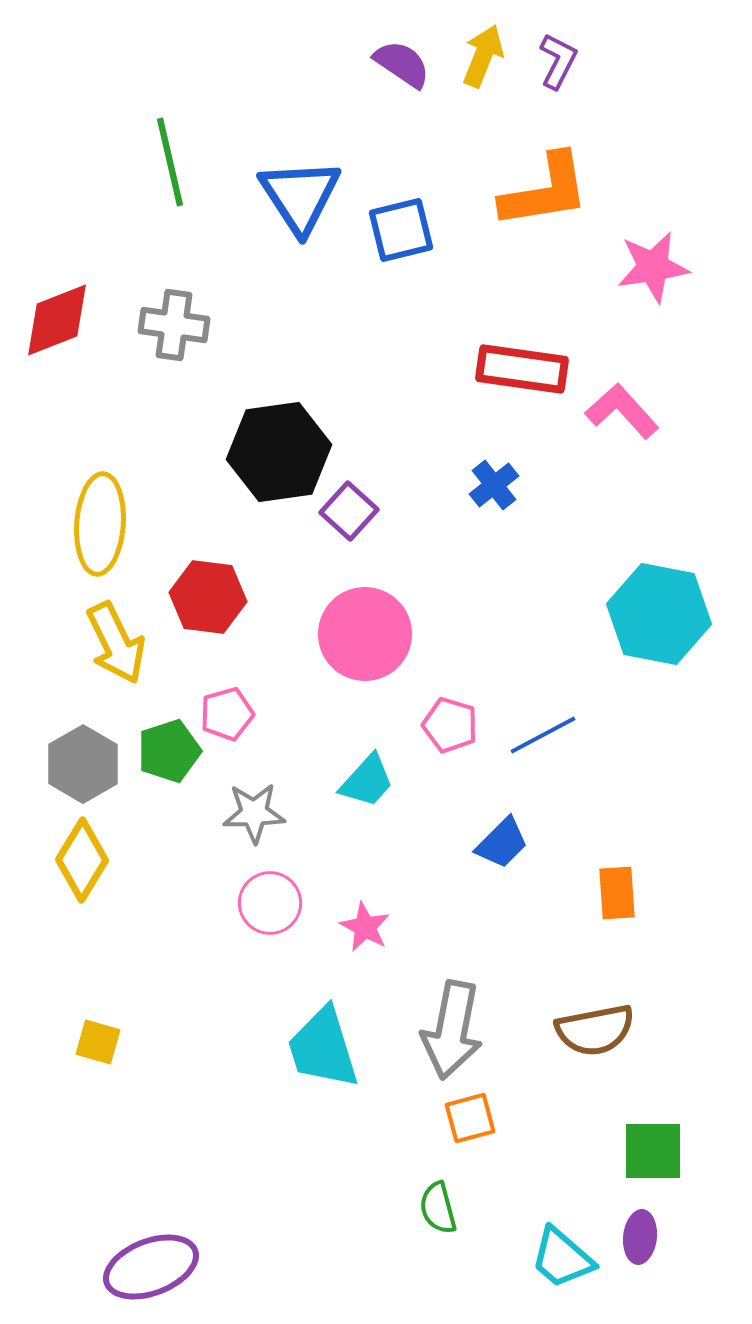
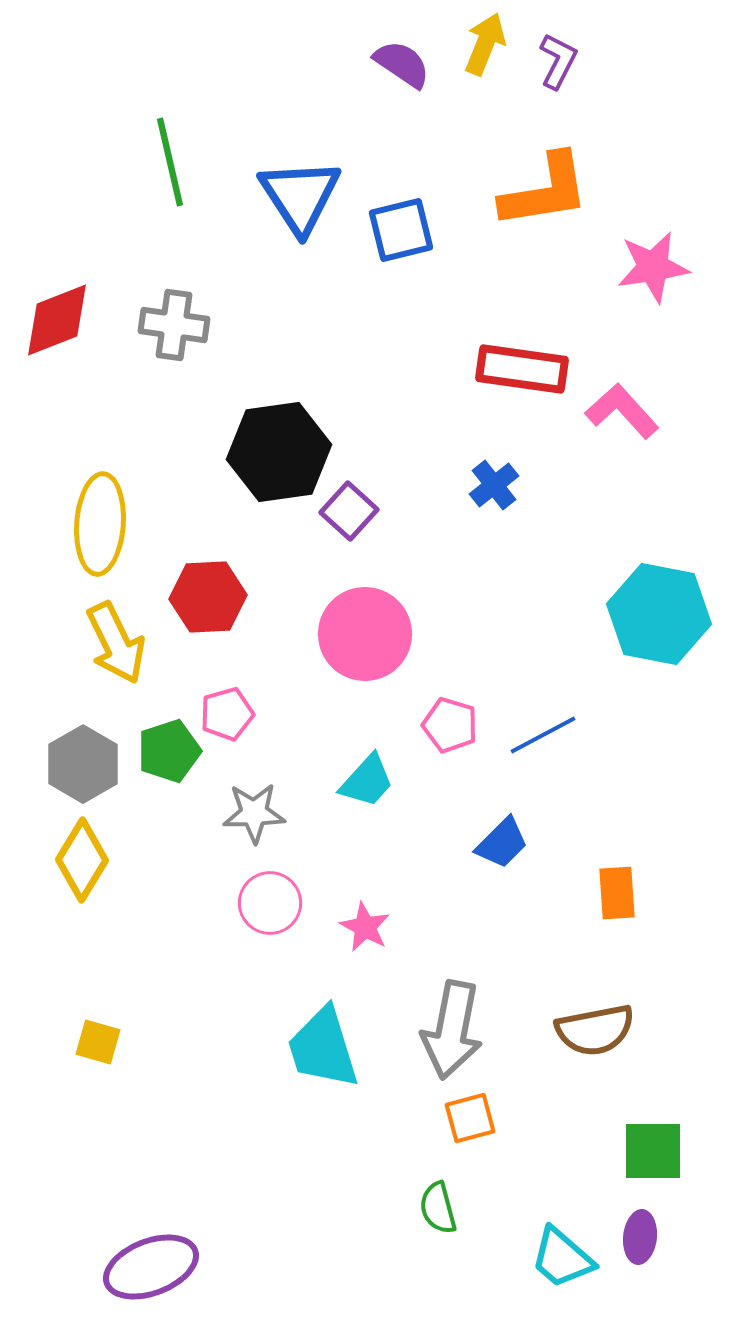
yellow arrow at (483, 56): moved 2 px right, 12 px up
red hexagon at (208, 597): rotated 10 degrees counterclockwise
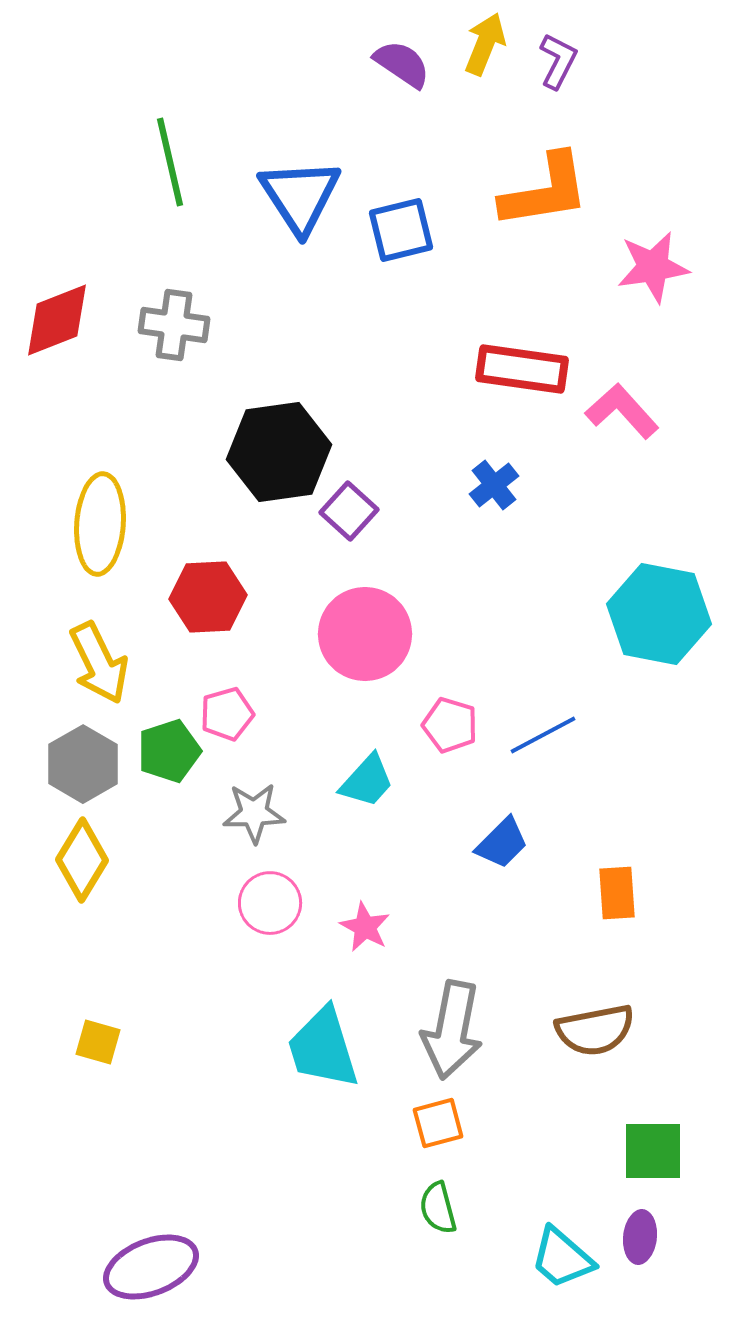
yellow arrow at (116, 643): moved 17 px left, 20 px down
orange square at (470, 1118): moved 32 px left, 5 px down
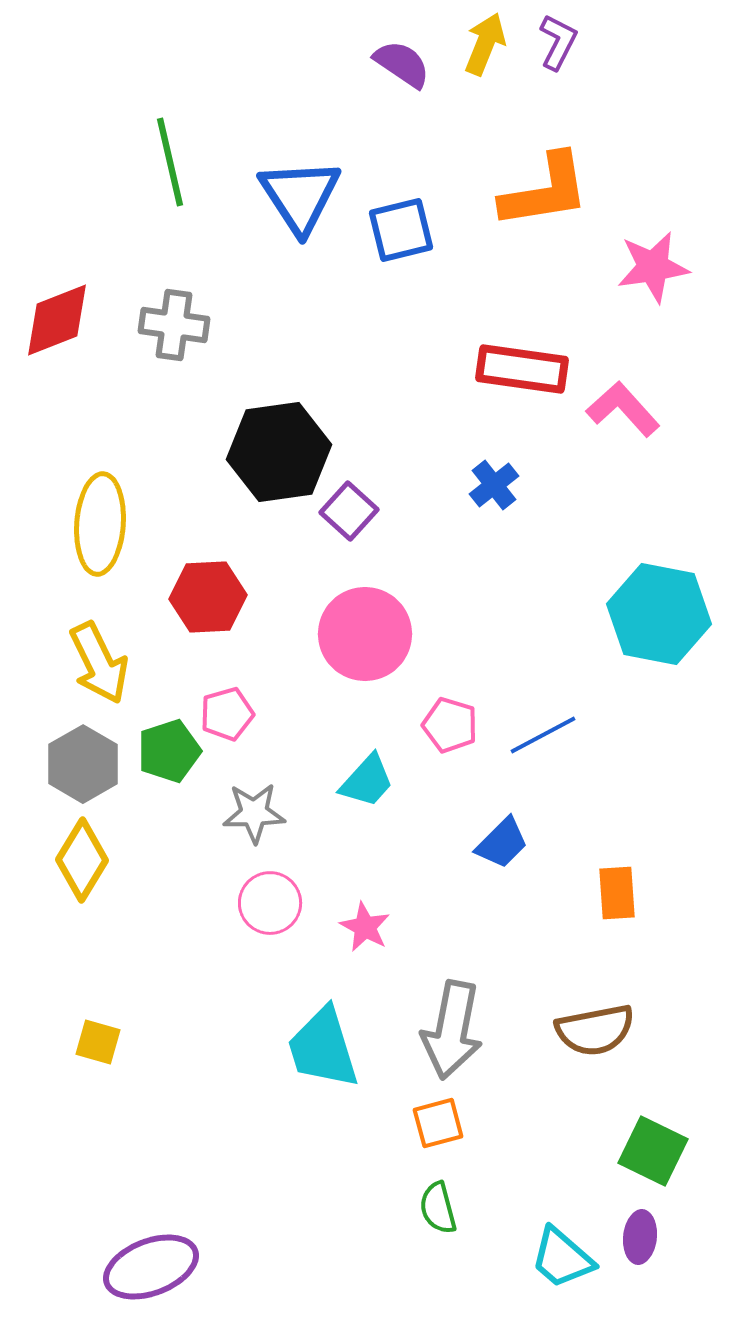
purple L-shape at (558, 61): moved 19 px up
pink L-shape at (622, 411): moved 1 px right, 2 px up
green square at (653, 1151): rotated 26 degrees clockwise
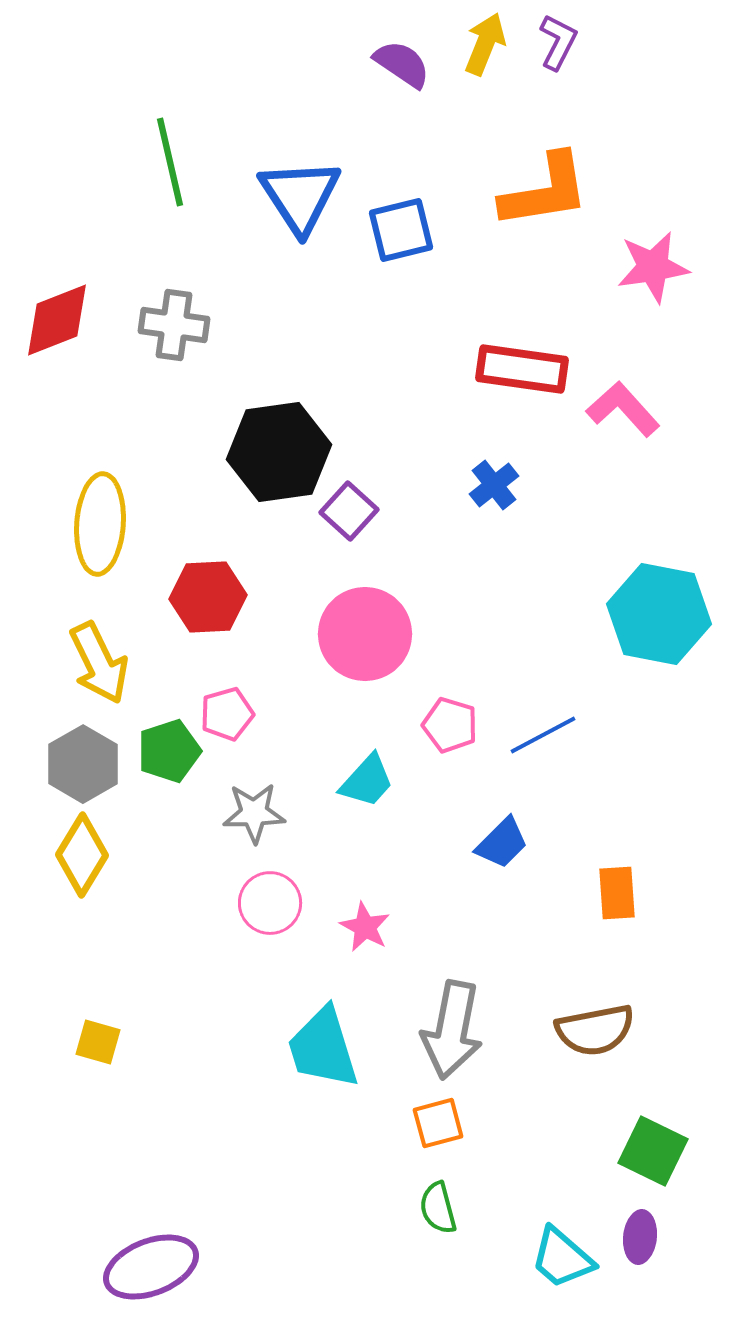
yellow diamond at (82, 860): moved 5 px up
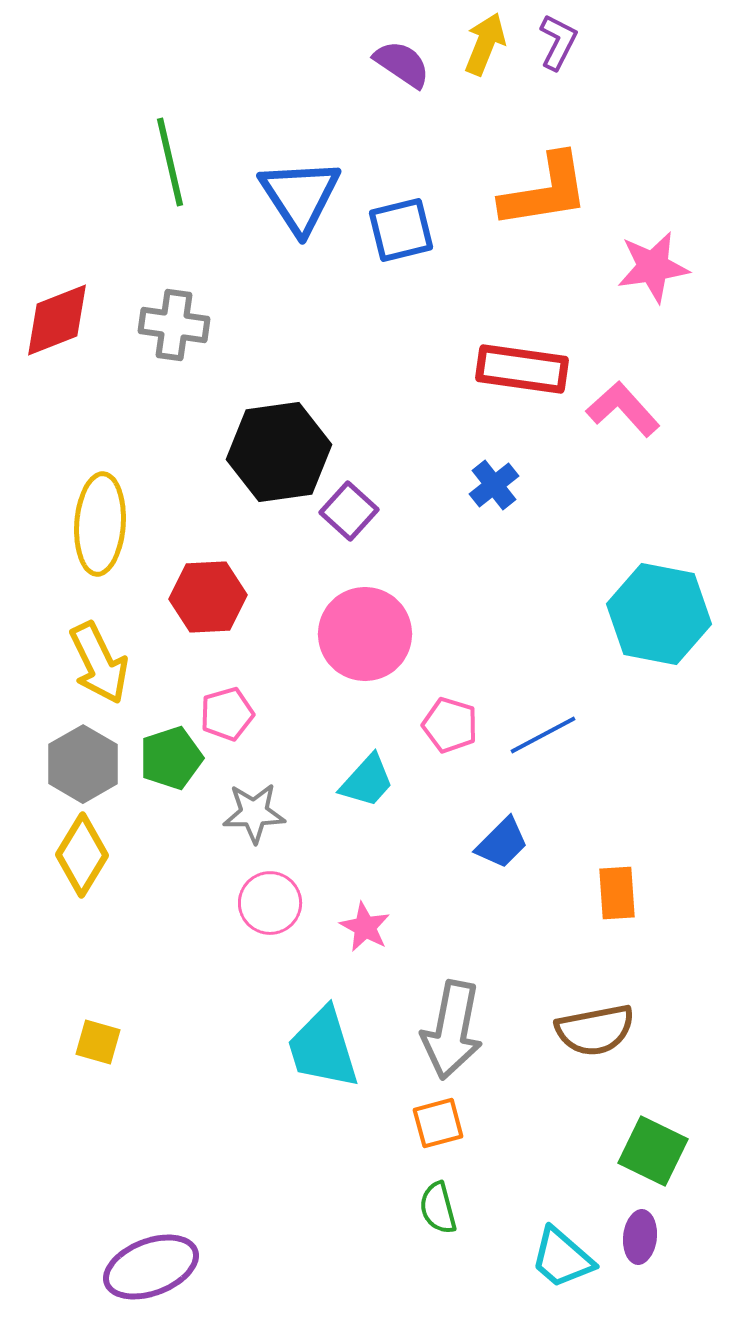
green pentagon at (169, 751): moved 2 px right, 7 px down
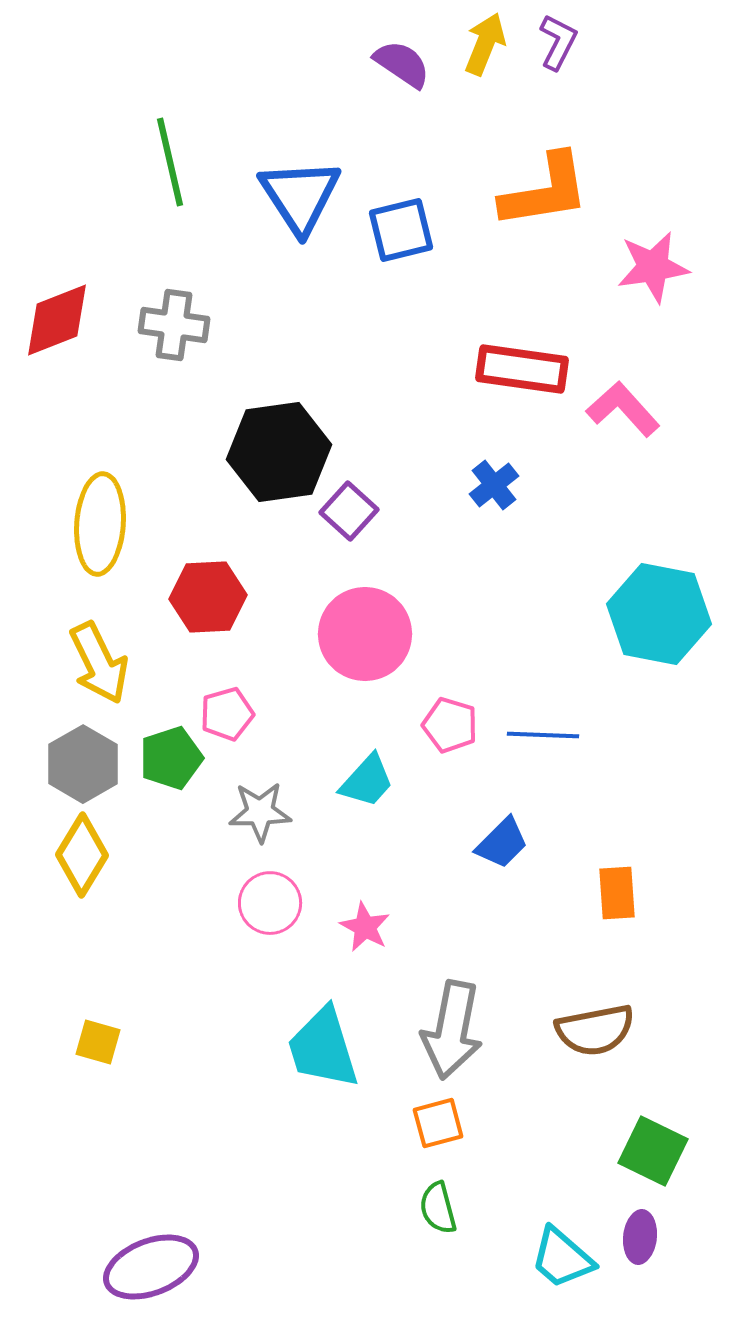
blue line at (543, 735): rotated 30 degrees clockwise
gray star at (254, 813): moved 6 px right, 1 px up
